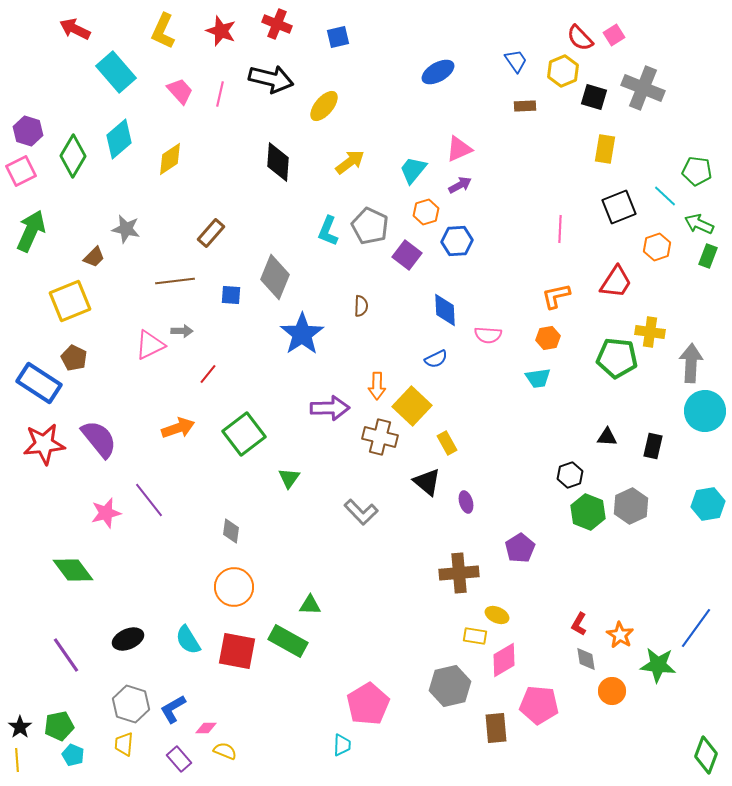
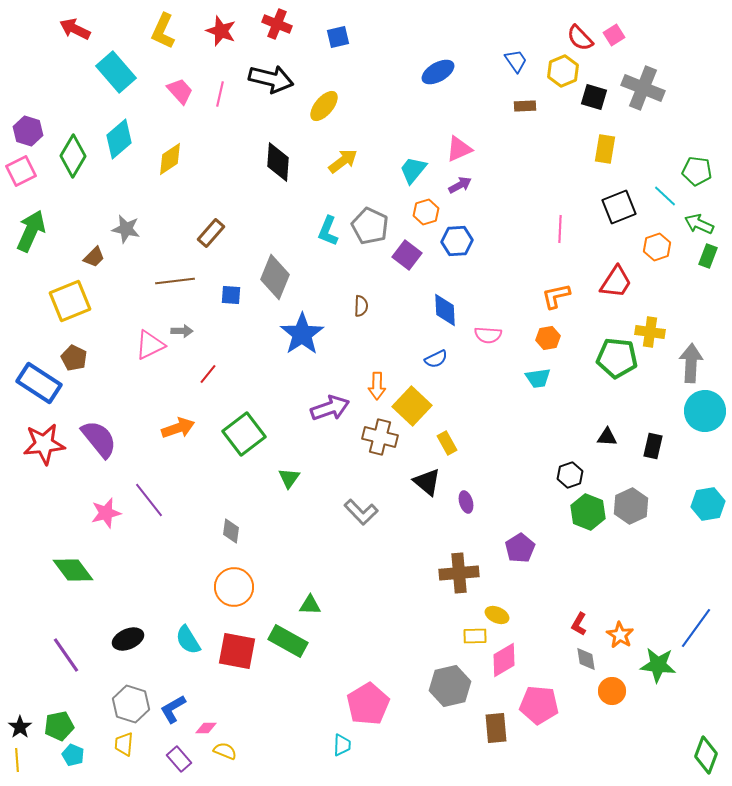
yellow arrow at (350, 162): moved 7 px left, 1 px up
purple arrow at (330, 408): rotated 18 degrees counterclockwise
yellow rectangle at (475, 636): rotated 10 degrees counterclockwise
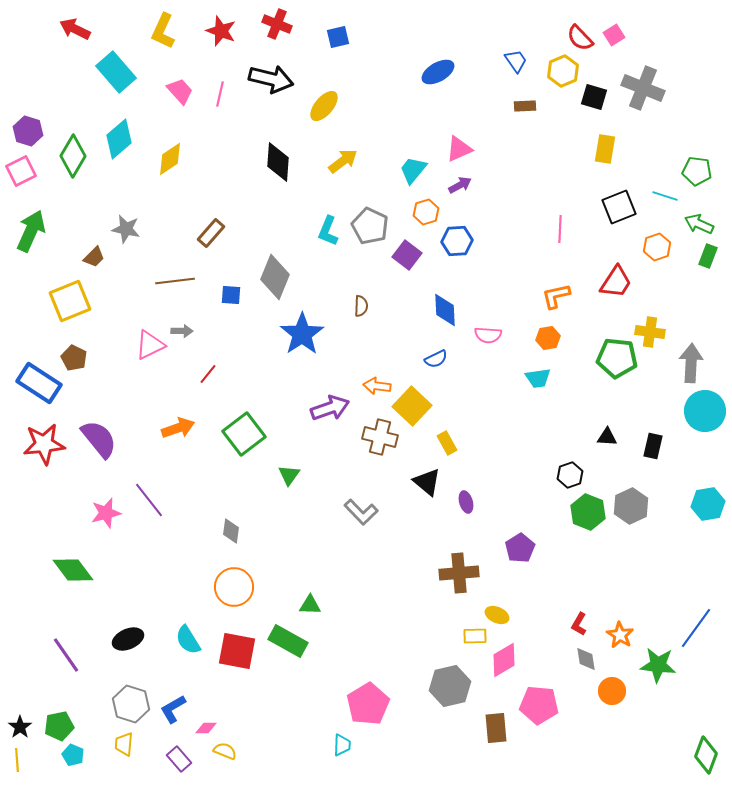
cyan line at (665, 196): rotated 25 degrees counterclockwise
orange arrow at (377, 386): rotated 96 degrees clockwise
green triangle at (289, 478): moved 3 px up
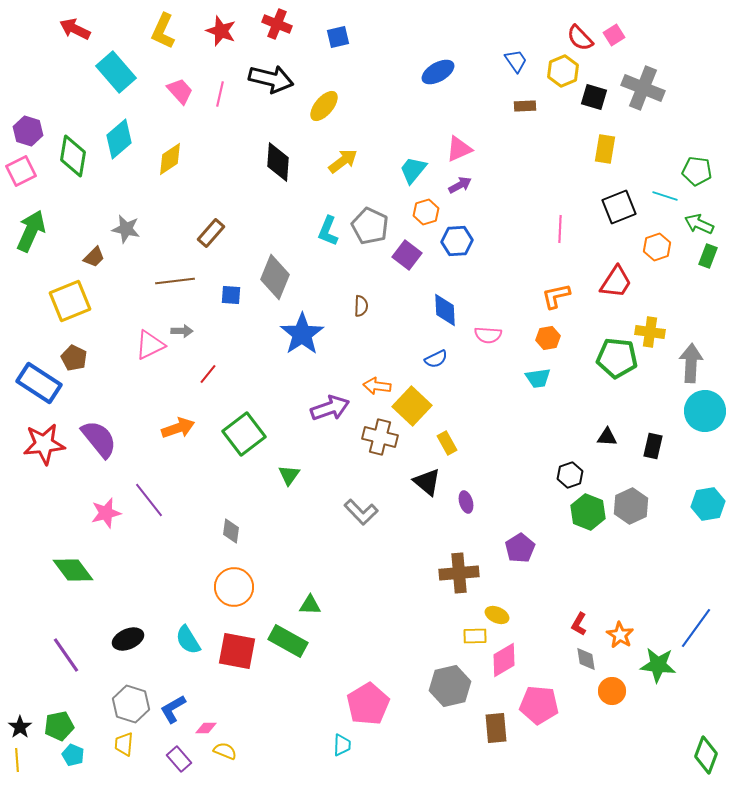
green diamond at (73, 156): rotated 21 degrees counterclockwise
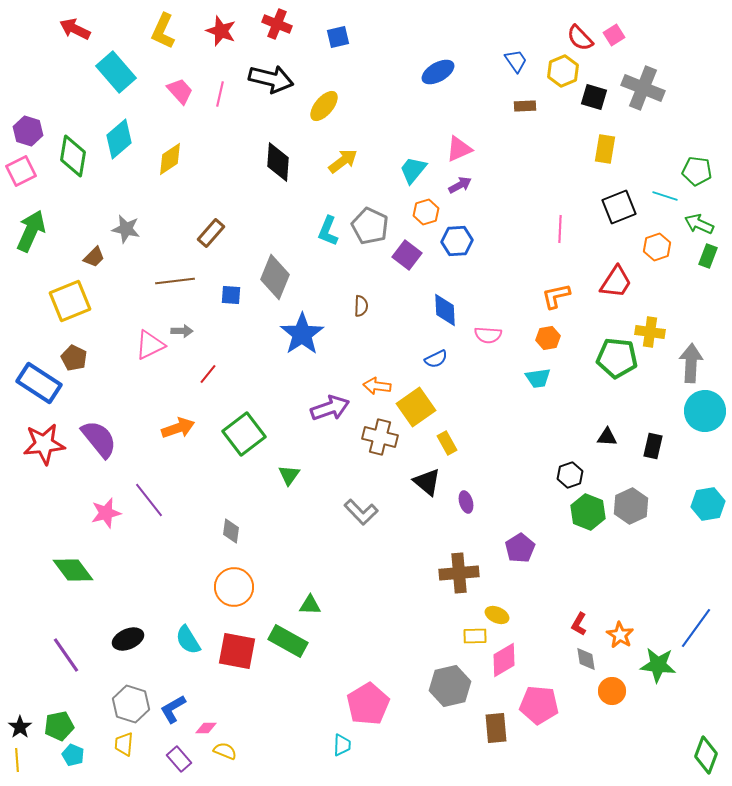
yellow square at (412, 406): moved 4 px right, 1 px down; rotated 12 degrees clockwise
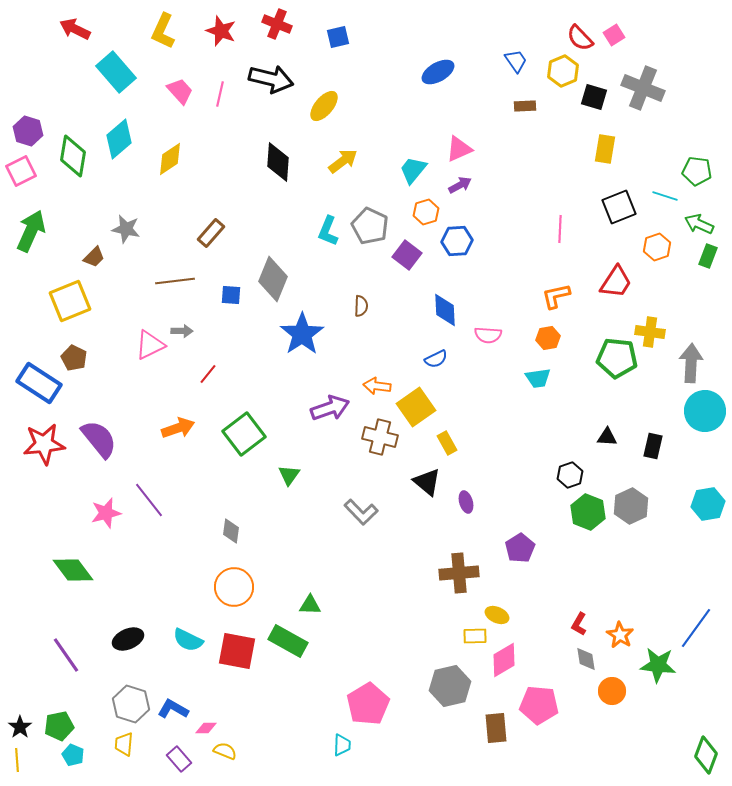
gray diamond at (275, 277): moved 2 px left, 2 px down
cyan semicircle at (188, 640): rotated 32 degrees counterclockwise
blue L-shape at (173, 709): rotated 60 degrees clockwise
